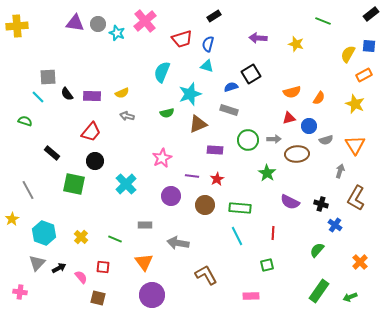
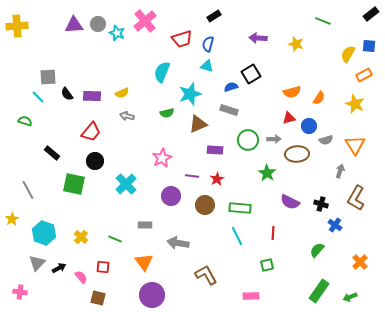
purple triangle at (75, 23): moved 1 px left, 2 px down; rotated 12 degrees counterclockwise
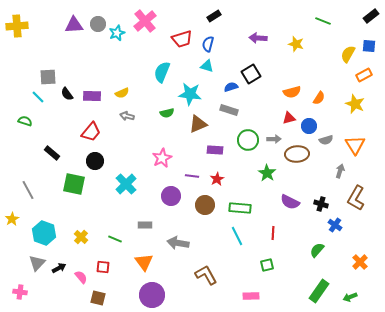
black rectangle at (371, 14): moved 2 px down
cyan star at (117, 33): rotated 28 degrees clockwise
cyan star at (190, 94): rotated 25 degrees clockwise
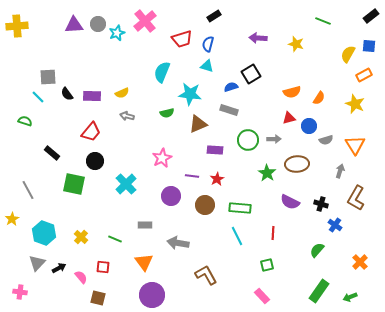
brown ellipse at (297, 154): moved 10 px down
pink rectangle at (251, 296): moved 11 px right; rotated 49 degrees clockwise
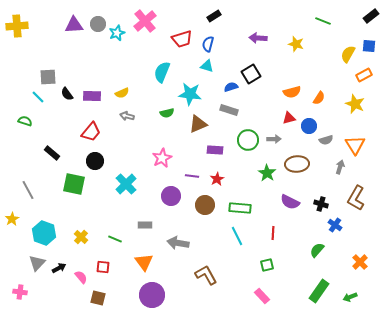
gray arrow at (340, 171): moved 4 px up
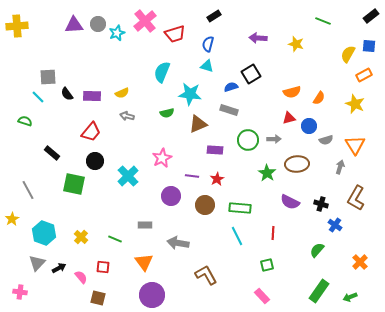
red trapezoid at (182, 39): moved 7 px left, 5 px up
cyan cross at (126, 184): moved 2 px right, 8 px up
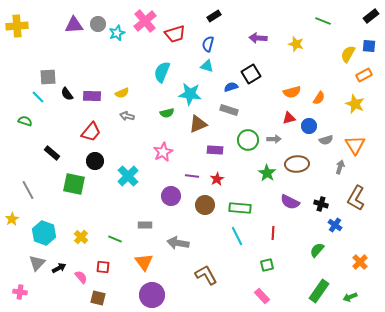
pink star at (162, 158): moved 1 px right, 6 px up
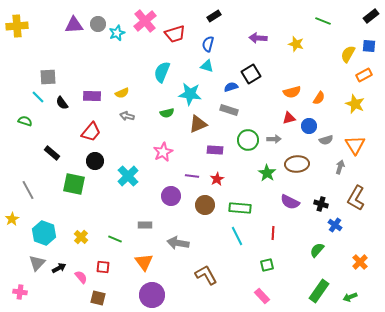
black semicircle at (67, 94): moved 5 px left, 9 px down
